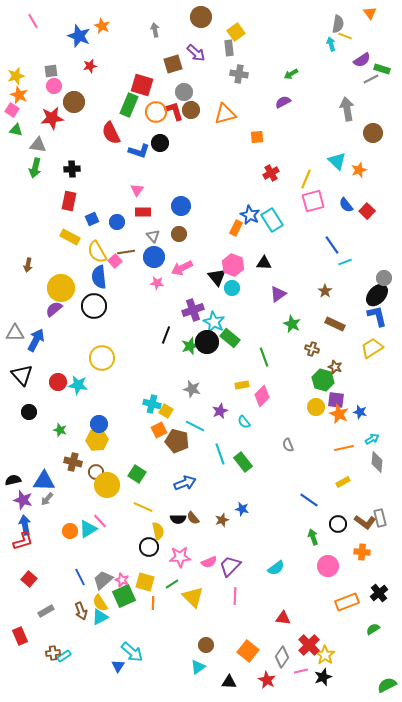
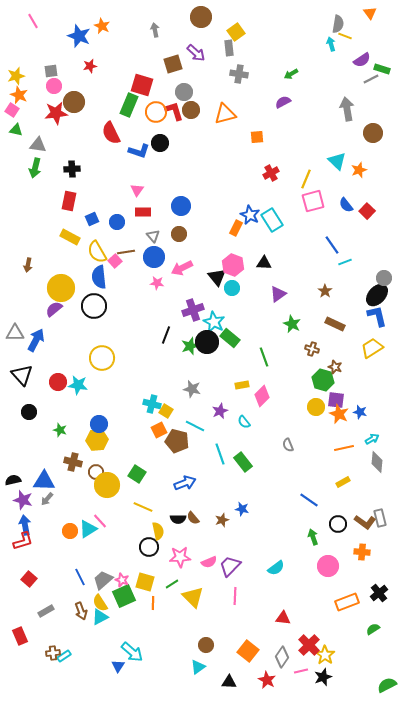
red star at (52, 118): moved 4 px right, 5 px up
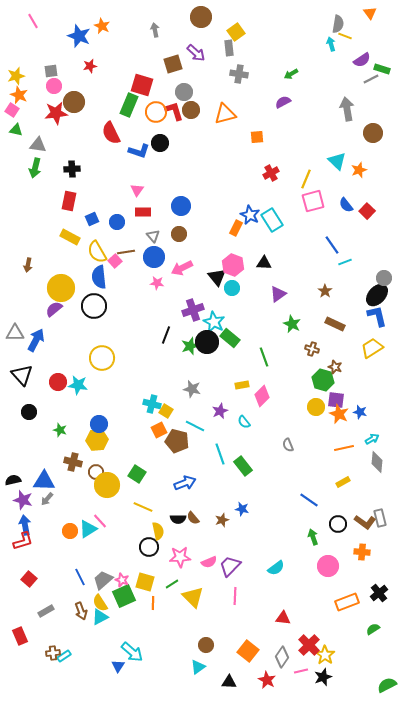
green rectangle at (243, 462): moved 4 px down
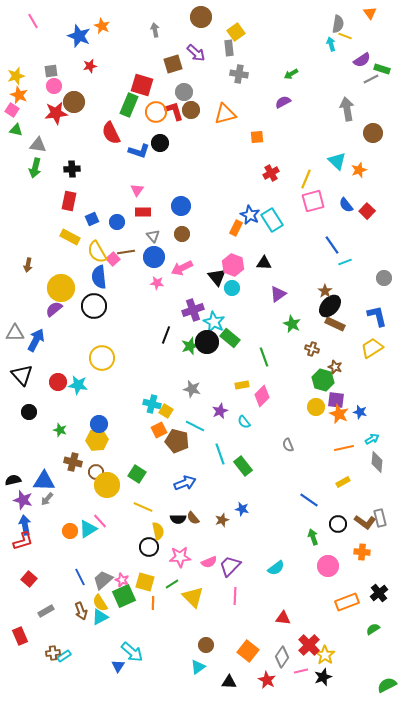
brown circle at (179, 234): moved 3 px right
pink square at (115, 261): moved 2 px left, 2 px up
black ellipse at (377, 295): moved 47 px left, 11 px down
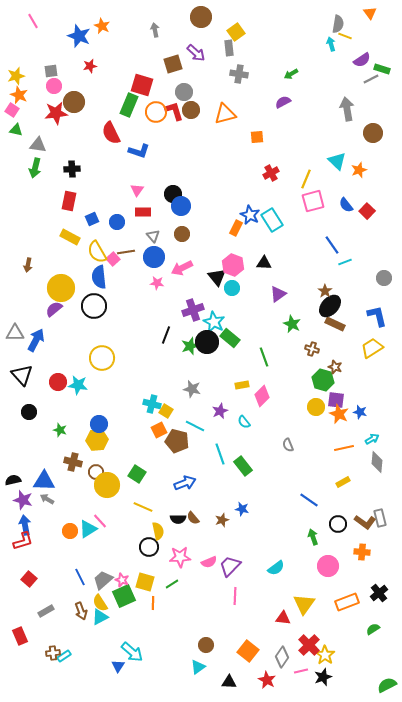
black circle at (160, 143): moved 13 px right, 51 px down
gray arrow at (47, 499): rotated 80 degrees clockwise
yellow triangle at (193, 597): moved 111 px right, 7 px down; rotated 20 degrees clockwise
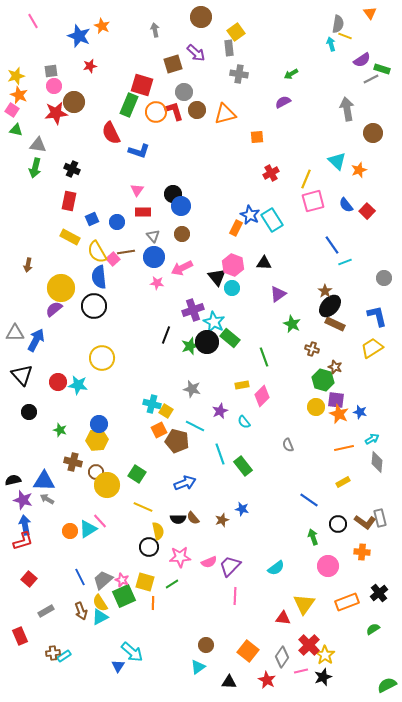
brown circle at (191, 110): moved 6 px right
black cross at (72, 169): rotated 28 degrees clockwise
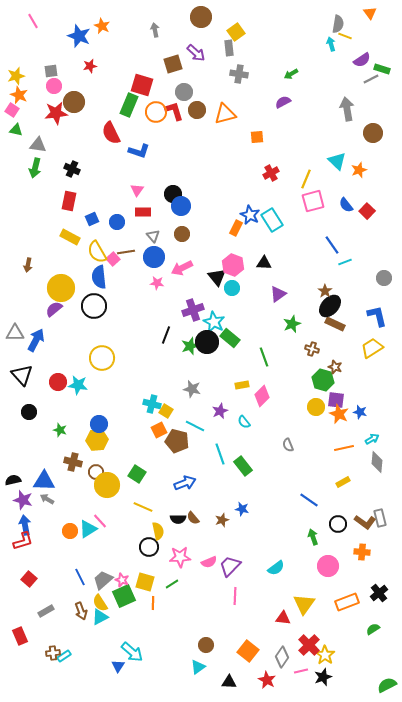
green star at (292, 324): rotated 24 degrees clockwise
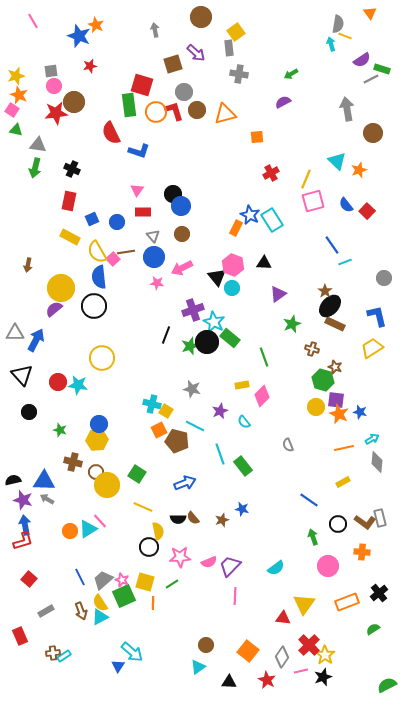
orange star at (102, 26): moved 6 px left, 1 px up
green rectangle at (129, 105): rotated 30 degrees counterclockwise
